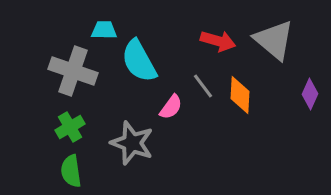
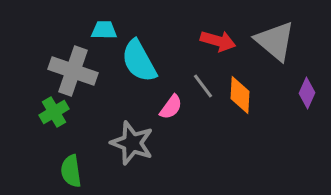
gray triangle: moved 1 px right, 1 px down
purple diamond: moved 3 px left, 1 px up
green cross: moved 16 px left, 15 px up
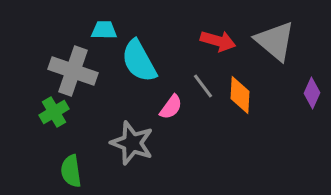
purple diamond: moved 5 px right
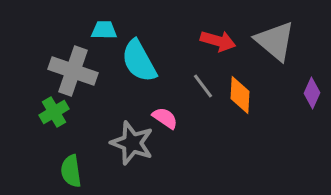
pink semicircle: moved 6 px left, 11 px down; rotated 92 degrees counterclockwise
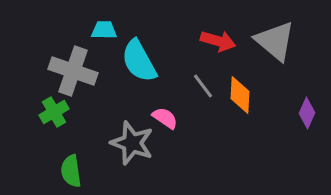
purple diamond: moved 5 px left, 20 px down
